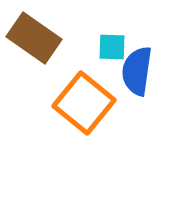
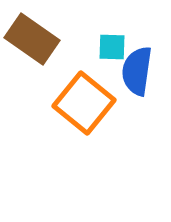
brown rectangle: moved 2 px left, 1 px down
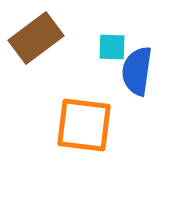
brown rectangle: moved 4 px right, 1 px up; rotated 72 degrees counterclockwise
orange square: moved 22 px down; rotated 32 degrees counterclockwise
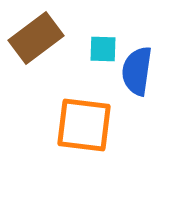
cyan square: moved 9 px left, 2 px down
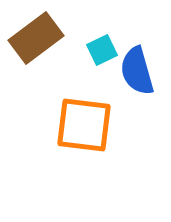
cyan square: moved 1 px left, 1 px down; rotated 28 degrees counterclockwise
blue semicircle: rotated 24 degrees counterclockwise
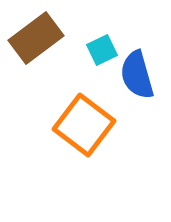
blue semicircle: moved 4 px down
orange square: rotated 30 degrees clockwise
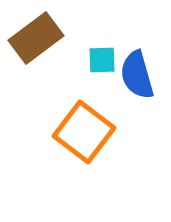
cyan square: moved 10 px down; rotated 24 degrees clockwise
orange square: moved 7 px down
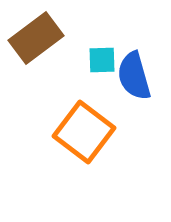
blue semicircle: moved 3 px left, 1 px down
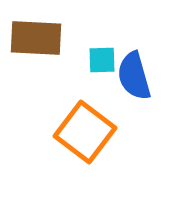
brown rectangle: rotated 40 degrees clockwise
orange square: moved 1 px right
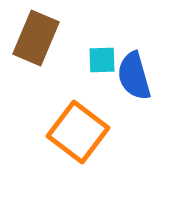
brown rectangle: rotated 70 degrees counterclockwise
orange square: moved 7 px left
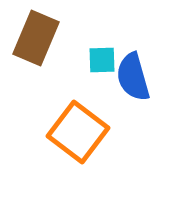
blue semicircle: moved 1 px left, 1 px down
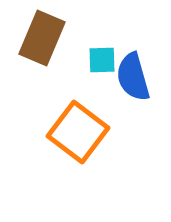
brown rectangle: moved 6 px right
